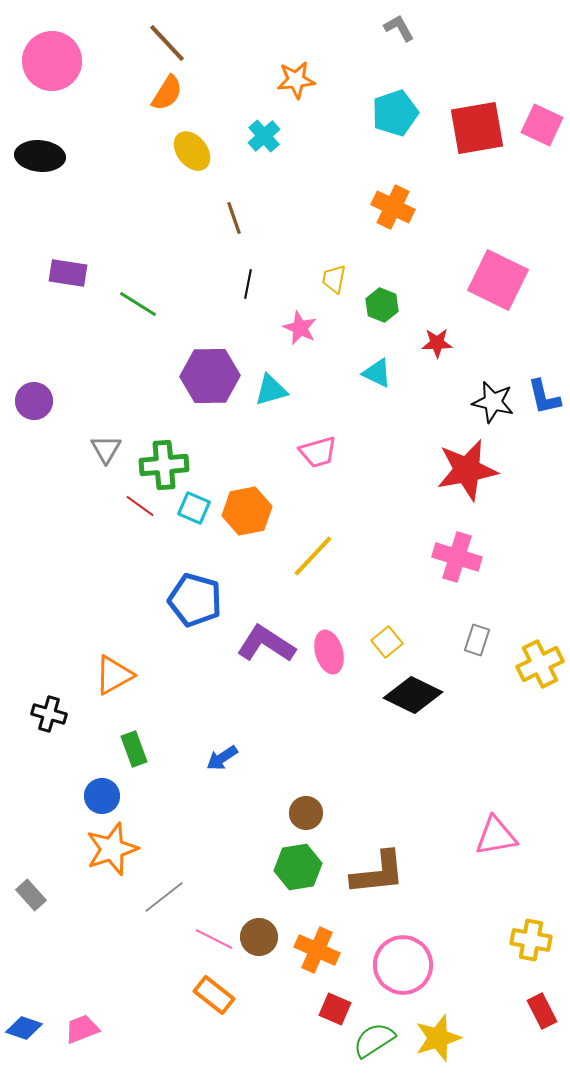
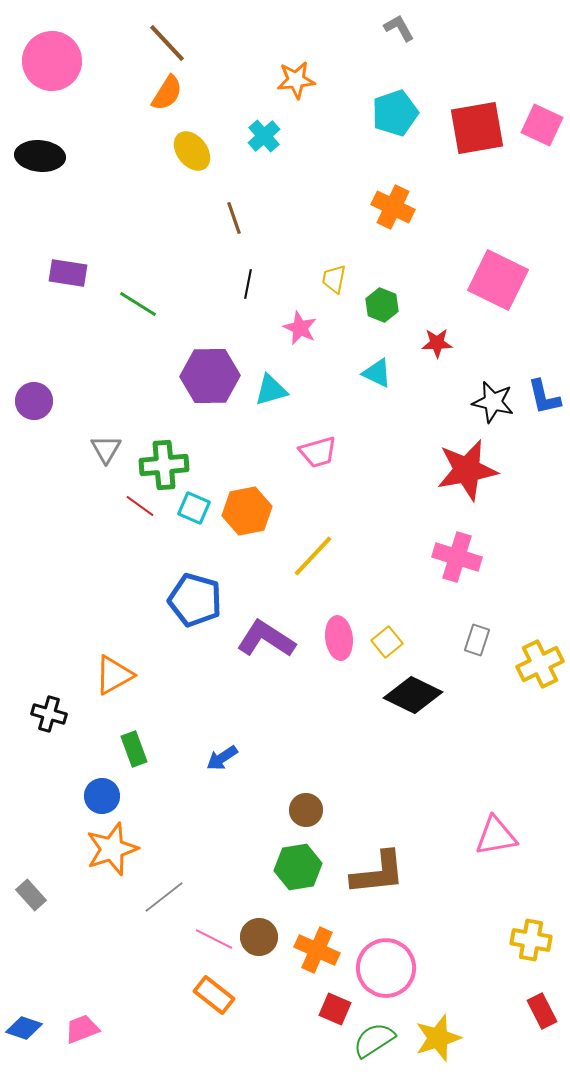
purple L-shape at (266, 644): moved 5 px up
pink ellipse at (329, 652): moved 10 px right, 14 px up; rotated 9 degrees clockwise
brown circle at (306, 813): moved 3 px up
pink circle at (403, 965): moved 17 px left, 3 px down
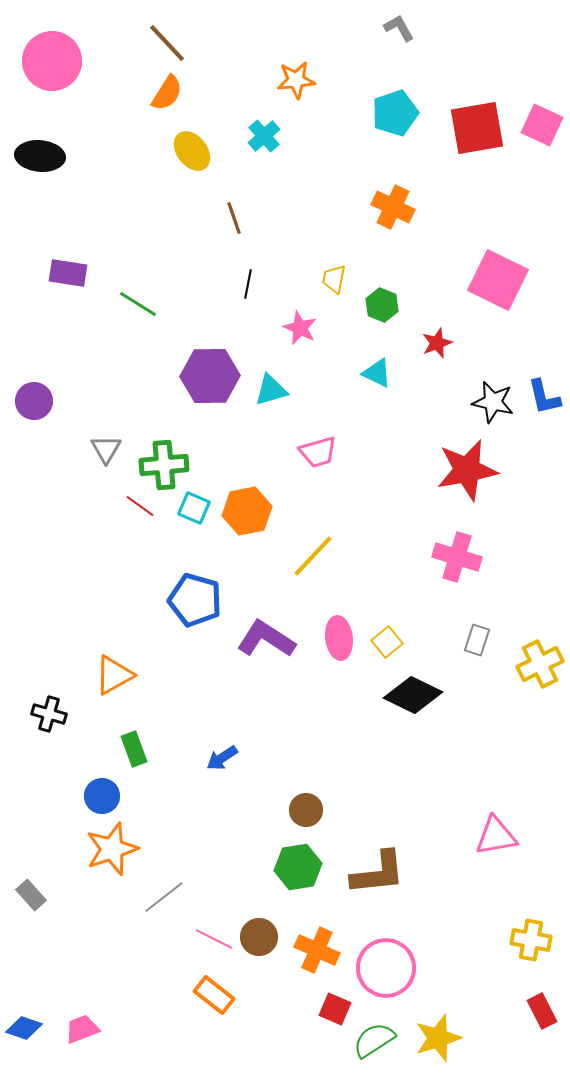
red star at (437, 343): rotated 20 degrees counterclockwise
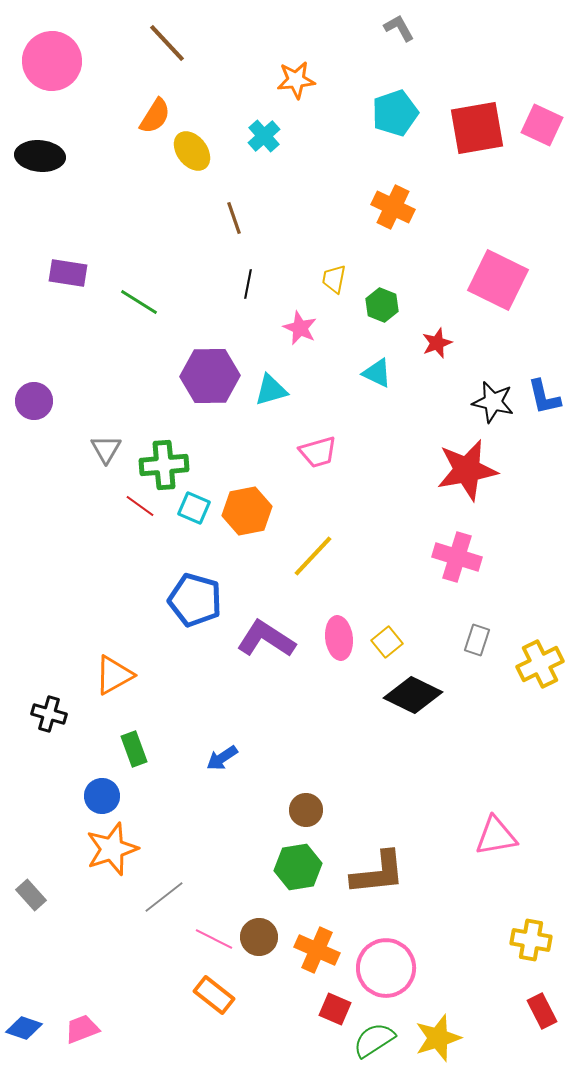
orange semicircle at (167, 93): moved 12 px left, 23 px down
green line at (138, 304): moved 1 px right, 2 px up
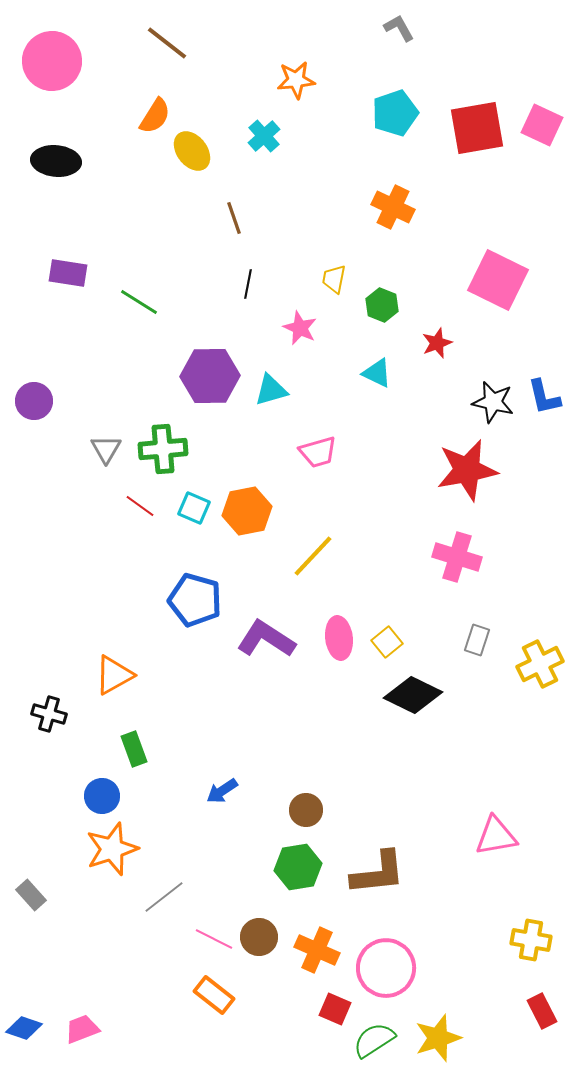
brown line at (167, 43): rotated 9 degrees counterclockwise
black ellipse at (40, 156): moved 16 px right, 5 px down
green cross at (164, 465): moved 1 px left, 16 px up
blue arrow at (222, 758): moved 33 px down
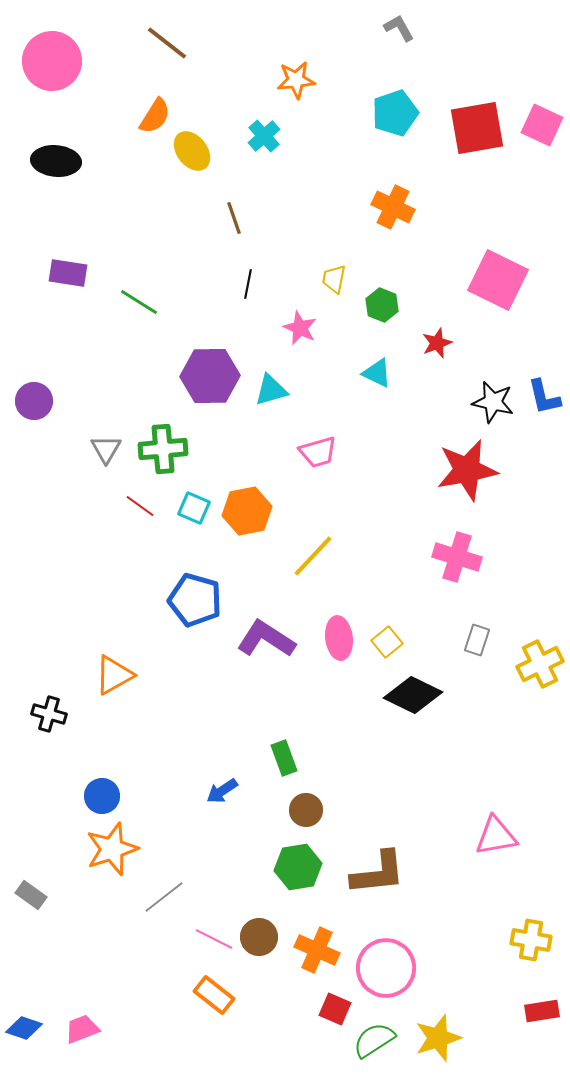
green rectangle at (134, 749): moved 150 px right, 9 px down
gray rectangle at (31, 895): rotated 12 degrees counterclockwise
red rectangle at (542, 1011): rotated 72 degrees counterclockwise
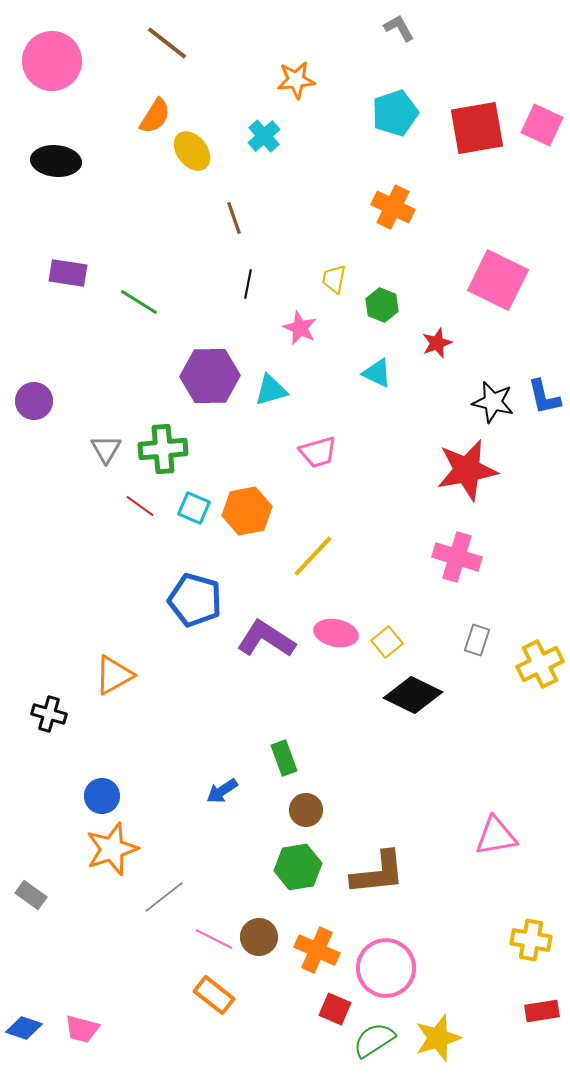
pink ellipse at (339, 638): moved 3 px left, 5 px up; rotated 72 degrees counterclockwise
pink trapezoid at (82, 1029): rotated 144 degrees counterclockwise
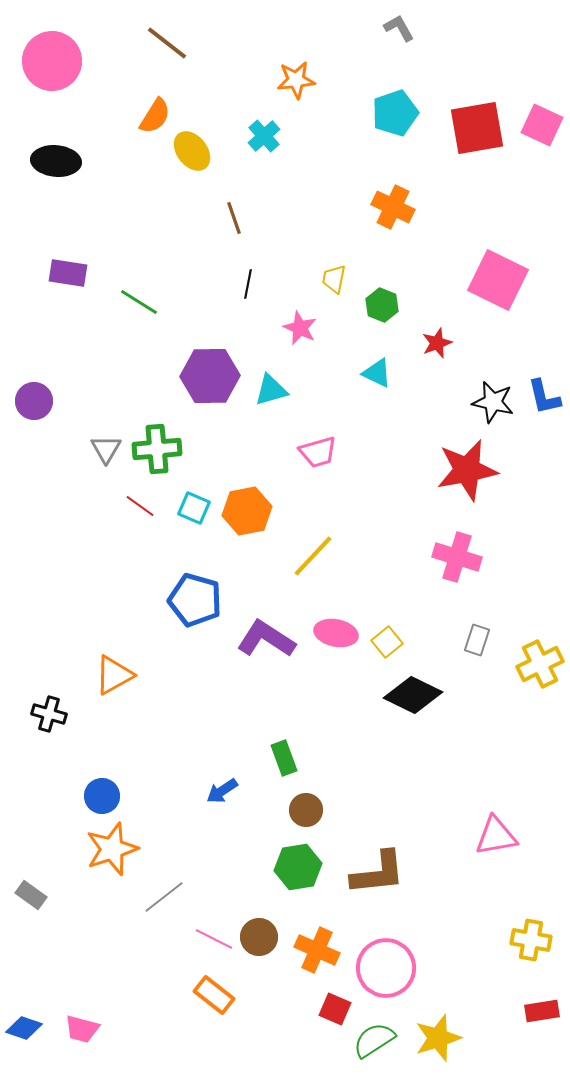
green cross at (163, 449): moved 6 px left
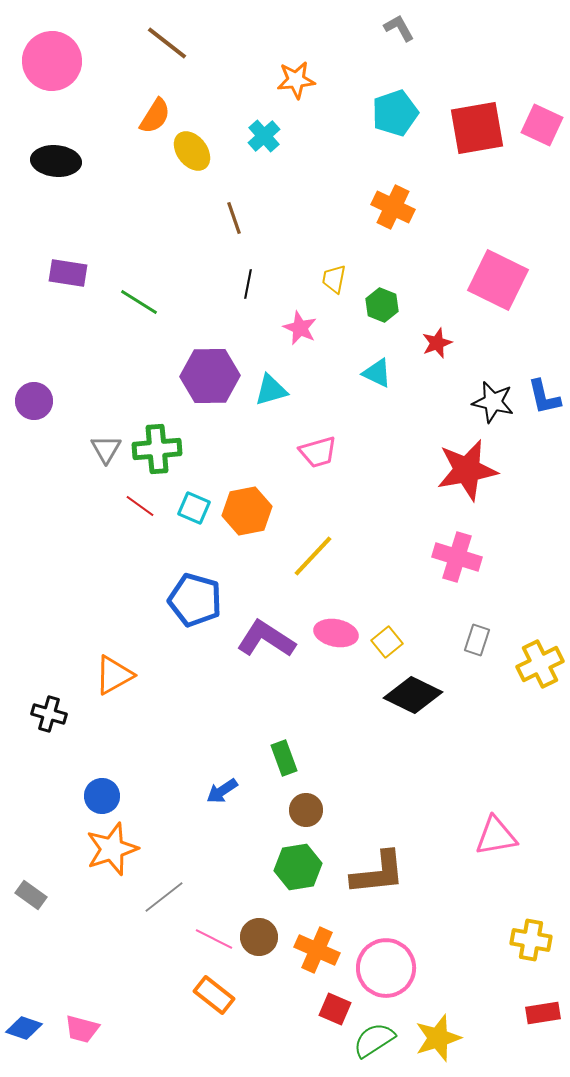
red rectangle at (542, 1011): moved 1 px right, 2 px down
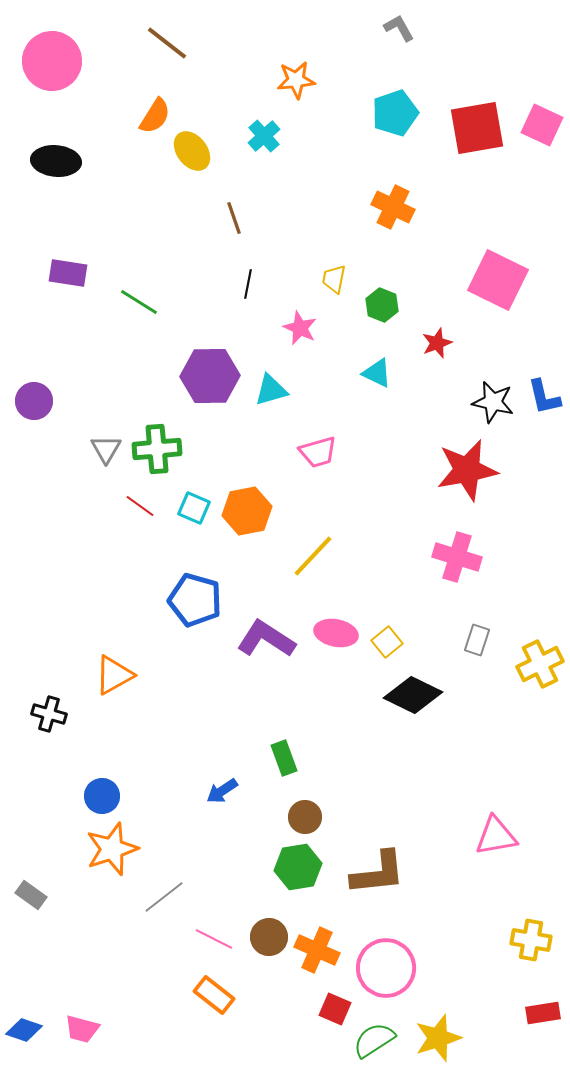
brown circle at (306, 810): moved 1 px left, 7 px down
brown circle at (259, 937): moved 10 px right
blue diamond at (24, 1028): moved 2 px down
